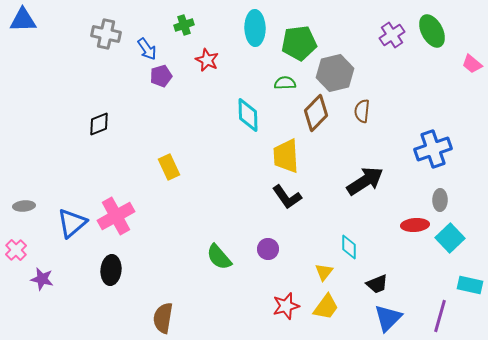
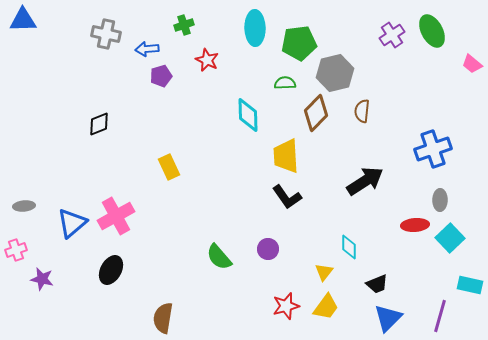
blue arrow at (147, 49): rotated 120 degrees clockwise
pink cross at (16, 250): rotated 25 degrees clockwise
black ellipse at (111, 270): rotated 24 degrees clockwise
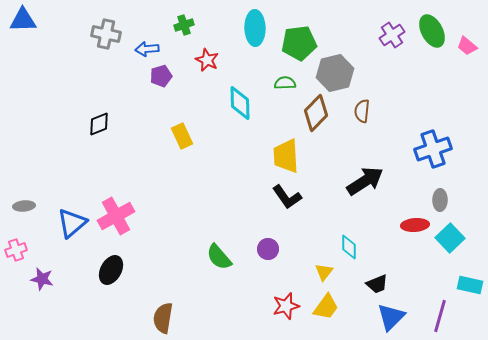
pink trapezoid at (472, 64): moved 5 px left, 18 px up
cyan diamond at (248, 115): moved 8 px left, 12 px up
yellow rectangle at (169, 167): moved 13 px right, 31 px up
blue triangle at (388, 318): moved 3 px right, 1 px up
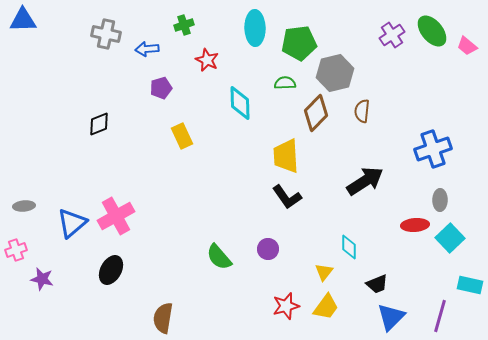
green ellipse at (432, 31): rotated 12 degrees counterclockwise
purple pentagon at (161, 76): moved 12 px down
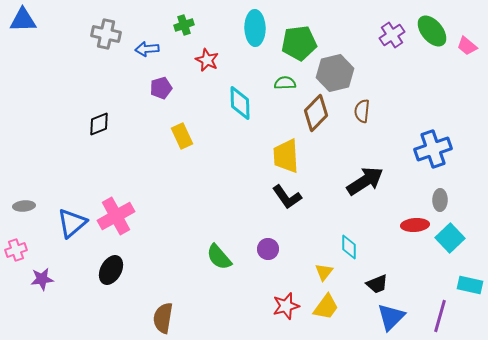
purple star at (42, 279): rotated 20 degrees counterclockwise
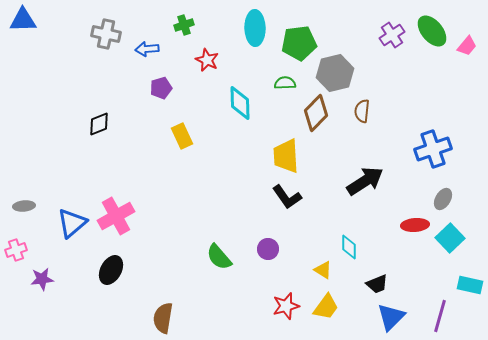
pink trapezoid at (467, 46): rotated 90 degrees counterclockwise
gray ellipse at (440, 200): moved 3 px right, 1 px up; rotated 30 degrees clockwise
yellow triangle at (324, 272): moved 1 px left, 2 px up; rotated 36 degrees counterclockwise
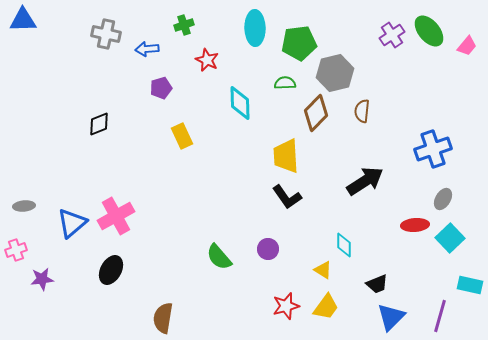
green ellipse at (432, 31): moved 3 px left
cyan diamond at (349, 247): moved 5 px left, 2 px up
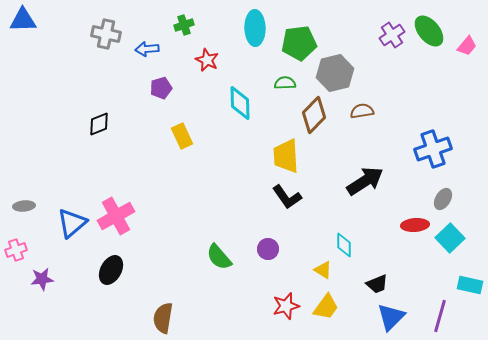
brown semicircle at (362, 111): rotated 75 degrees clockwise
brown diamond at (316, 113): moved 2 px left, 2 px down
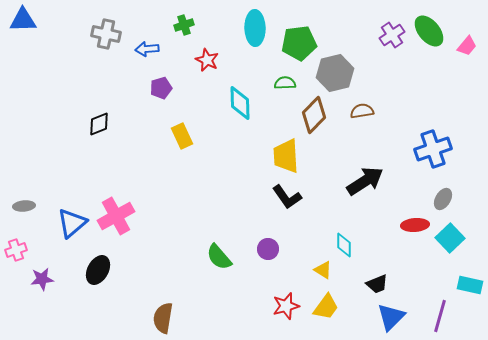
black ellipse at (111, 270): moved 13 px left
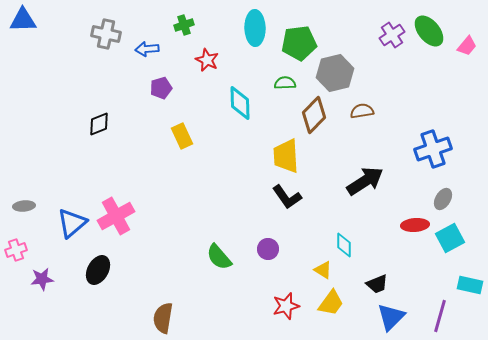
cyan square at (450, 238): rotated 16 degrees clockwise
yellow trapezoid at (326, 307): moved 5 px right, 4 px up
